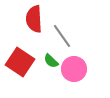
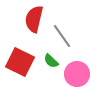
red semicircle: rotated 16 degrees clockwise
red square: rotated 8 degrees counterclockwise
pink circle: moved 3 px right, 5 px down
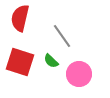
red semicircle: moved 14 px left, 1 px up
red square: rotated 8 degrees counterclockwise
pink circle: moved 2 px right
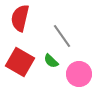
red square: rotated 12 degrees clockwise
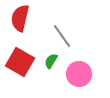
green semicircle: rotated 77 degrees clockwise
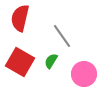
pink circle: moved 5 px right
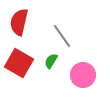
red semicircle: moved 1 px left, 4 px down
red square: moved 1 px left, 1 px down
pink circle: moved 1 px left, 1 px down
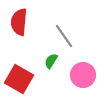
red semicircle: rotated 8 degrees counterclockwise
gray line: moved 2 px right
red square: moved 16 px down
